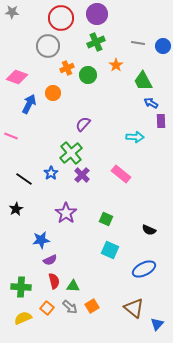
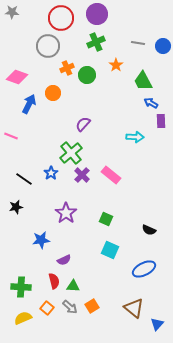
green circle at (88, 75): moved 1 px left
pink rectangle at (121, 174): moved 10 px left, 1 px down
black star at (16, 209): moved 2 px up; rotated 16 degrees clockwise
purple semicircle at (50, 260): moved 14 px right
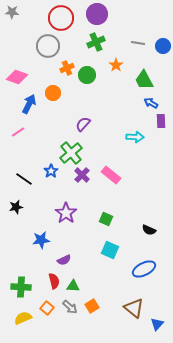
green trapezoid at (143, 81): moved 1 px right, 1 px up
pink line at (11, 136): moved 7 px right, 4 px up; rotated 56 degrees counterclockwise
blue star at (51, 173): moved 2 px up
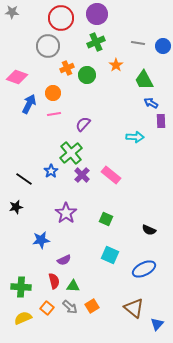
pink line at (18, 132): moved 36 px right, 18 px up; rotated 24 degrees clockwise
cyan square at (110, 250): moved 5 px down
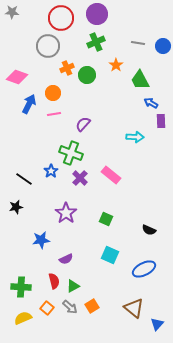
green trapezoid at (144, 80): moved 4 px left
green cross at (71, 153): rotated 30 degrees counterclockwise
purple cross at (82, 175): moved 2 px left, 3 px down
purple semicircle at (64, 260): moved 2 px right, 1 px up
green triangle at (73, 286): rotated 32 degrees counterclockwise
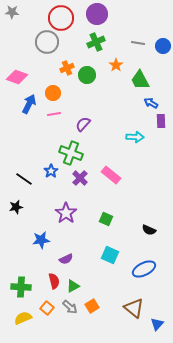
gray circle at (48, 46): moved 1 px left, 4 px up
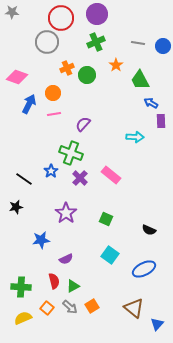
cyan square at (110, 255): rotated 12 degrees clockwise
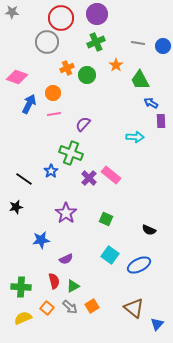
purple cross at (80, 178): moved 9 px right
blue ellipse at (144, 269): moved 5 px left, 4 px up
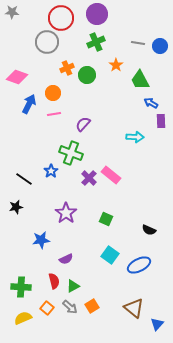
blue circle at (163, 46): moved 3 px left
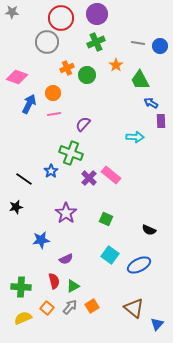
gray arrow at (70, 307): rotated 91 degrees counterclockwise
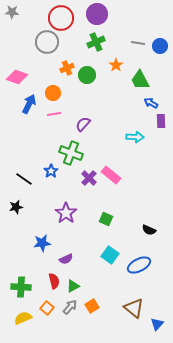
blue star at (41, 240): moved 1 px right, 3 px down
